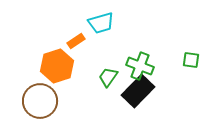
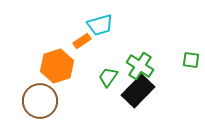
cyan trapezoid: moved 1 px left, 2 px down
orange rectangle: moved 6 px right
green cross: rotated 12 degrees clockwise
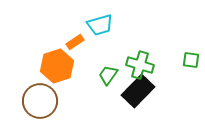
orange rectangle: moved 7 px left, 1 px down
green cross: moved 1 px up; rotated 16 degrees counterclockwise
green trapezoid: moved 2 px up
